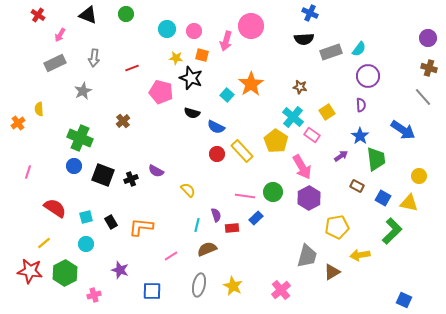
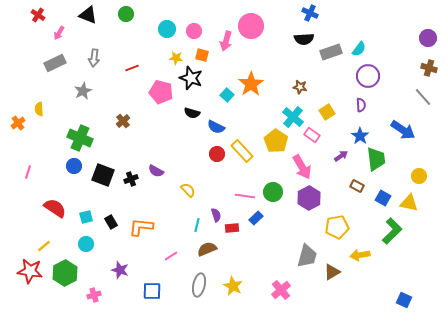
pink arrow at (60, 35): moved 1 px left, 2 px up
yellow line at (44, 243): moved 3 px down
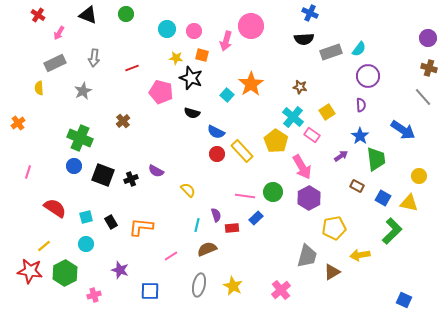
yellow semicircle at (39, 109): moved 21 px up
blue semicircle at (216, 127): moved 5 px down
yellow pentagon at (337, 227): moved 3 px left, 1 px down
blue square at (152, 291): moved 2 px left
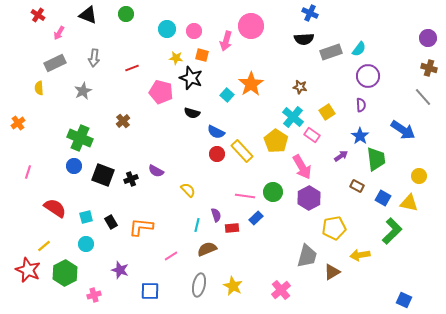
red star at (30, 271): moved 2 px left, 1 px up; rotated 15 degrees clockwise
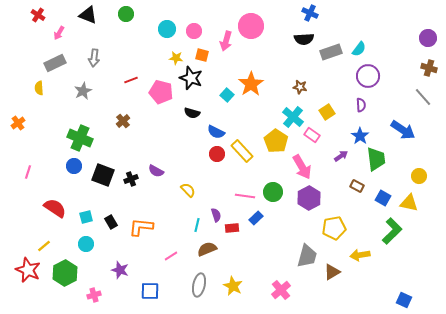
red line at (132, 68): moved 1 px left, 12 px down
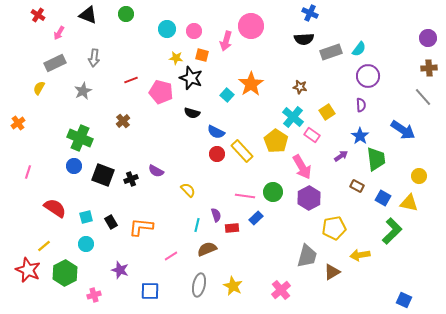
brown cross at (429, 68): rotated 21 degrees counterclockwise
yellow semicircle at (39, 88): rotated 32 degrees clockwise
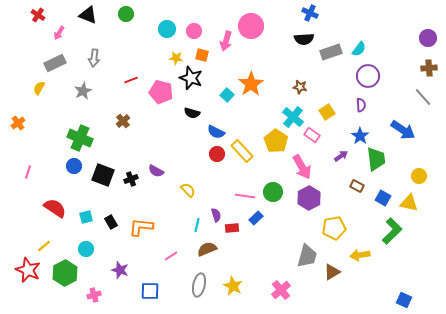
cyan circle at (86, 244): moved 5 px down
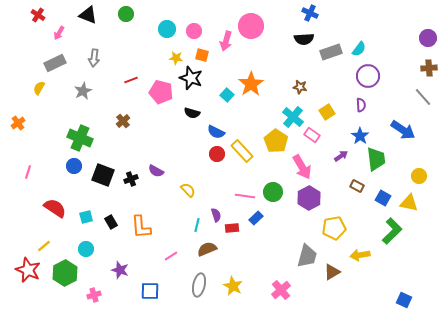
orange L-shape at (141, 227): rotated 100 degrees counterclockwise
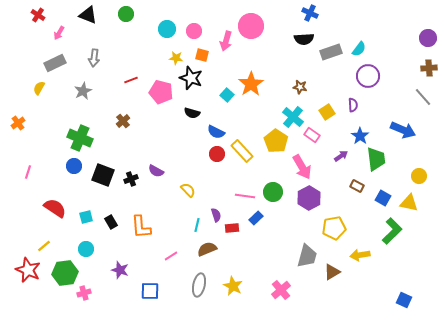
purple semicircle at (361, 105): moved 8 px left
blue arrow at (403, 130): rotated 10 degrees counterclockwise
green hexagon at (65, 273): rotated 20 degrees clockwise
pink cross at (94, 295): moved 10 px left, 2 px up
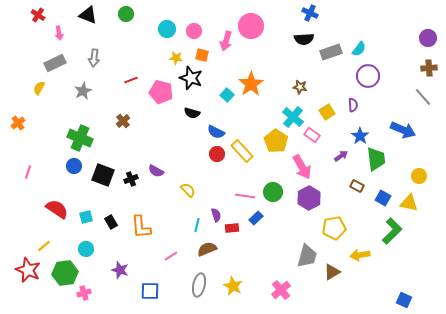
pink arrow at (59, 33): rotated 40 degrees counterclockwise
red semicircle at (55, 208): moved 2 px right, 1 px down
